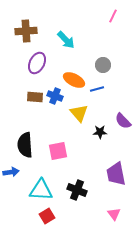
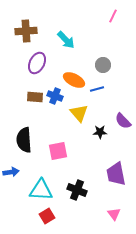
black semicircle: moved 1 px left, 5 px up
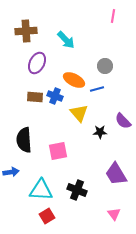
pink line: rotated 16 degrees counterclockwise
gray circle: moved 2 px right, 1 px down
purple trapezoid: rotated 20 degrees counterclockwise
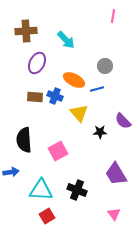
pink square: rotated 18 degrees counterclockwise
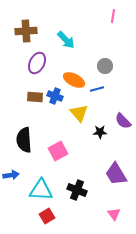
blue arrow: moved 3 px down
